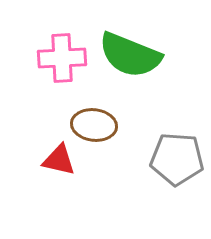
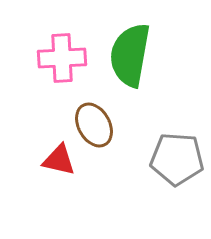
green semicircle: rotated 78 degrees clockwise
brown ellipse: rotated 54 degrees clockwise
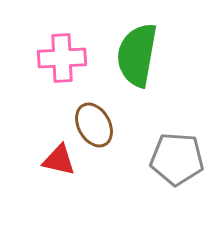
green semicircle: moved 7 px right
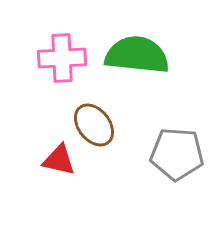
green semicircle: rotated 86 degrees clockwise
brown ellipse: rotated 9 degrees counterclockwise
gray pentagon: moved 5 px up
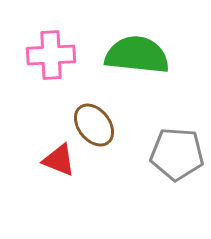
pink cross: moved 11 px left, 3 px up
red triangle: rotated 9 degrees clockwise
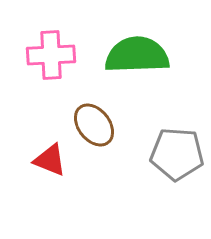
green semicircle: rotated 8 degrees counterclockwise
red triangle: moved 9 px left
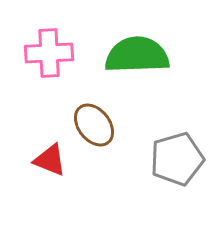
pink cross: moved 2 px left, 2 px up
gray pentagon: moved 5 px down; rotated 20 degrees counterclockwise
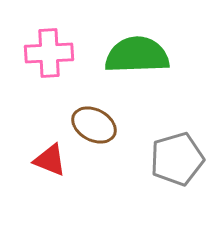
brown ellipse: rotated 24 degrees counterclockwise
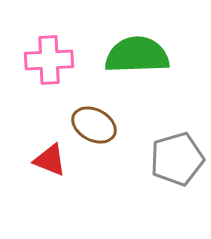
pink cross: moved 7 px down
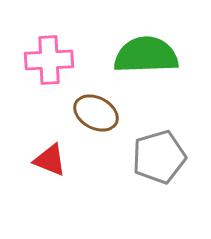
green semicircle: moved 9 px right
brown ellipse: moved 2 px right, 12 px up
gray pentagon: moved 18 px left, 2 px up
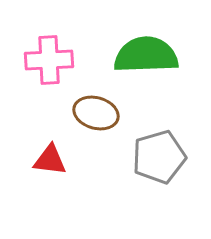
brown ellipse: rotated 12 degrees counterclockwise
red triangle: rotated 15 degrees counterclockwise
